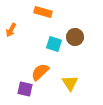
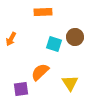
orange rectangle: rotated 18 degrees counterclockwise
orange arrow: moved 9 px down
purple square: moved 4 px left; rotated 21 degrees counterclockwise
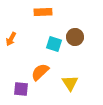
purple square: rotated 14 degrees clockwise
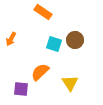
orange rectangle: rotated 36 degrees clockwise
brown circle: moved 3 px down
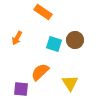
orange arrow: moved 6 px right, 1 px up
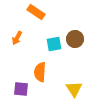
orange rectangle: moved 7 px left
brown circle: moved 1 px up
cyan square: rotated 28 degrees counterclockwise
orange semicircle: rotated 42 degrees counterclockwise
yellow triangle: moved 4 px right, 6 px down
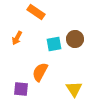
orange semicircle: rotated 24 degrees clockwise
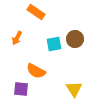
orange semicircle: moved 4 px left, 1 px up; rotated 90 degrees counterclockwise
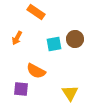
yellow triangle: moved 4 px left, 4 px down
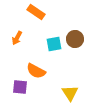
purple square: moved 1 px left, 2 px up
